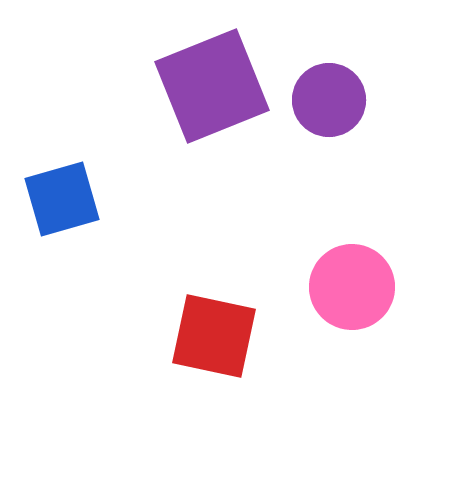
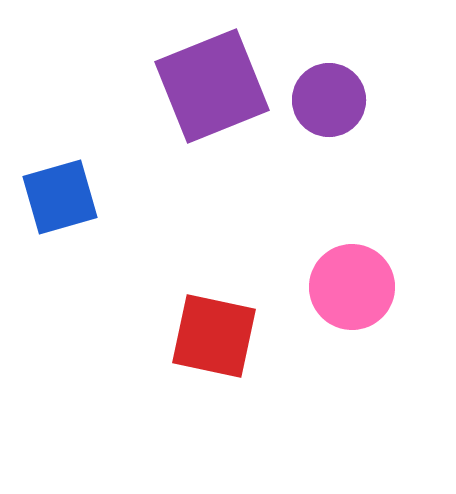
blue square: moved 2 px left, 2 px up
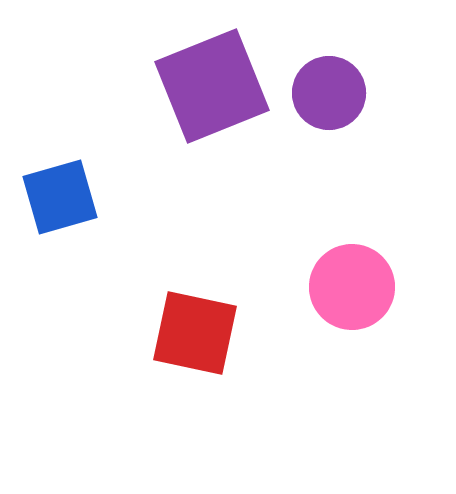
purple circle: moved 7 px up
red square: moved 19 px left, 3 px up
